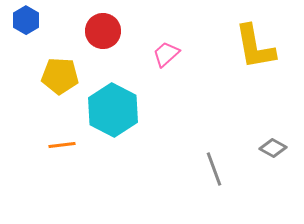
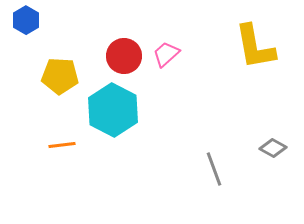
red circle: moved 21 px right, 25 px down
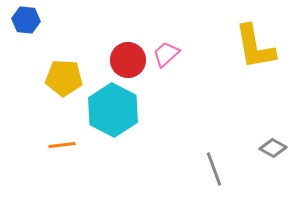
blue hexagon: rotated 24 degrees counterclockwise
red circle: moved 4 px right, 4 px down
yellow pentagon: moved 4 px right, 2 px down
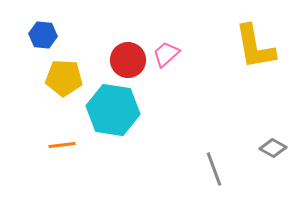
blue hexagon: moved 17 px right, 15 px down
cyan hexagon: rotated 18 degrees counterclockwise
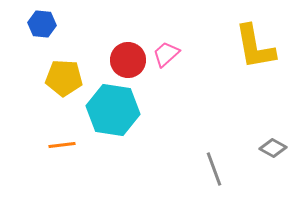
blue hexagon: moved 1 px left, 11 px up
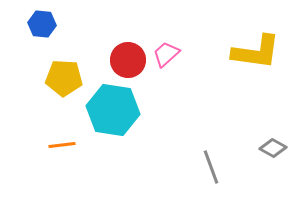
yellow L-shape: moved 1 px right, 5 px down; rotated 72 degrees counterclockwise
gray line: moved 3 px left, 2 px up
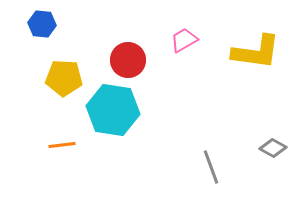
pink trapezoid: moved 18 px right, 14 px up; rotated 12 degrees clockwise
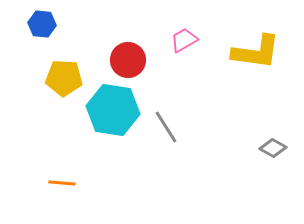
orange line: moved 38 px down; rotated 12 degrees clockwise
gray line: moved 45 px left, 40 px up; rotated 12 degrees counterclockwise
